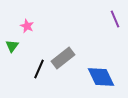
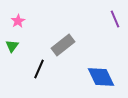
pink star: moved 9 px left, 5 px up; rotated 16 degrees clockwise
gray rectangle: moved 13 px up
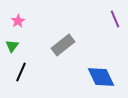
black line: moved 18 px left, 3 px down
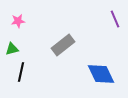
pink star: rotated 24 degrees clockwise
green triangle: moved 3 px down; rotated 40 degrees clockwise
black line: rotated 12 degrees counterclockwise
blue diamond: moved 3 px up
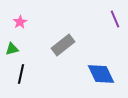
pink star: moved 2 px right, 1 px down; rotated 24 degrees counterclockwise
black line: moved 2 px down
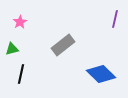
purple line: rotated 36 degrees clockwise
blue diamond: rotated 20 degrees counterclockwise
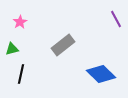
purple line: moved 1 px right; rotated 42 degrees counterclockwise
